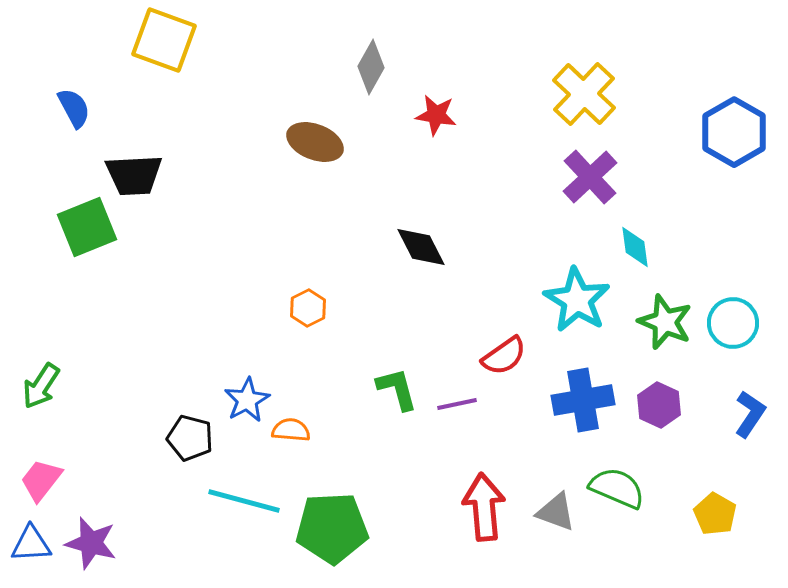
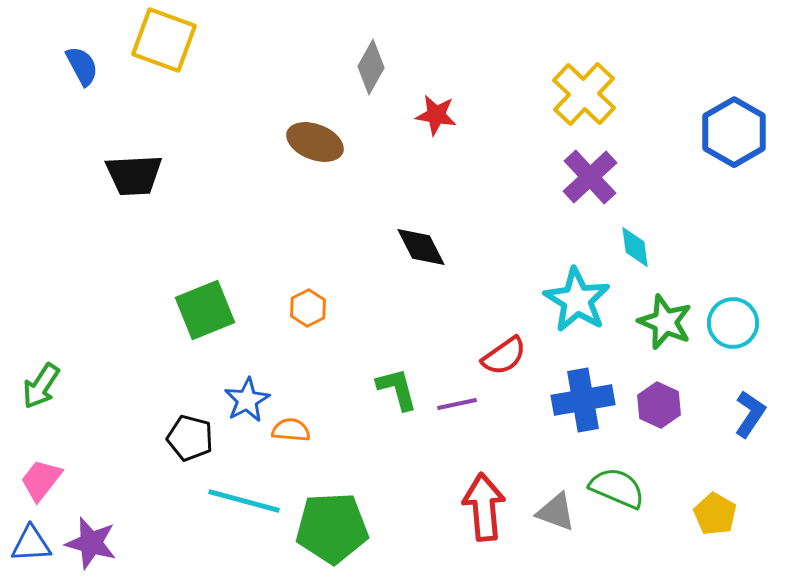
blue semicircle: moved 8 px right, 42 px up
green square: moved 118 px right, 83 px down
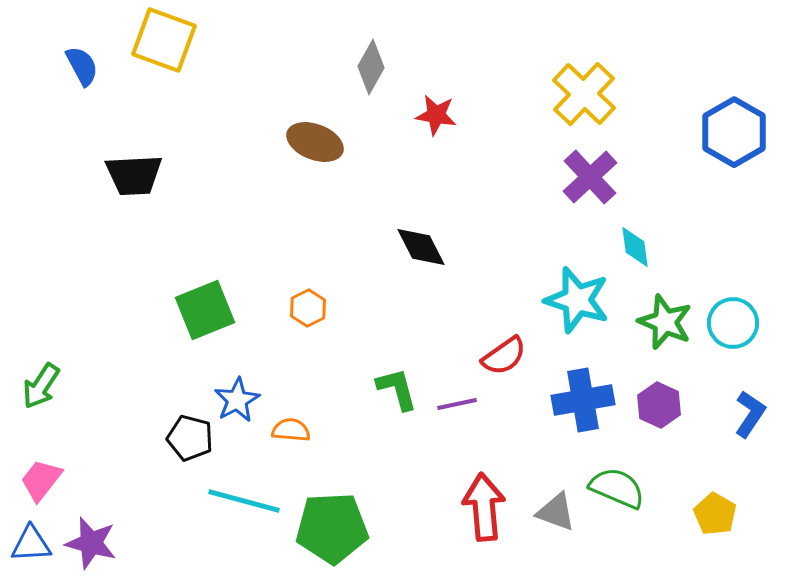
cyan star: rotated 14 degrees counterclockwise
blue star: moved 10 px left
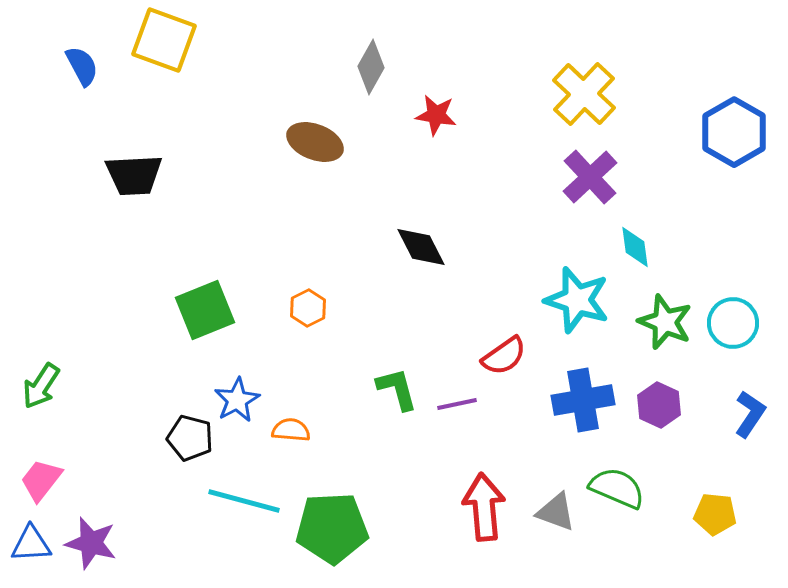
yellow pentagon: rotated 24 degrees counterclockwise
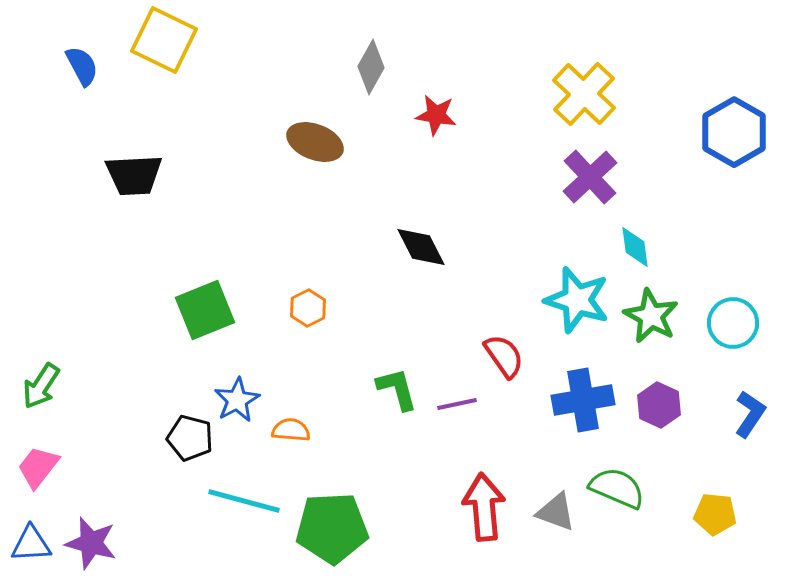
yellow square: rotated 6 degrees clockwise
green star: moved 14 px left, 6 px up; rotated 6 degrees clockwise
red semicircle: rotated 90 degrees counterclockwise
pink trapezoid: moved 3 px left, 13 px up
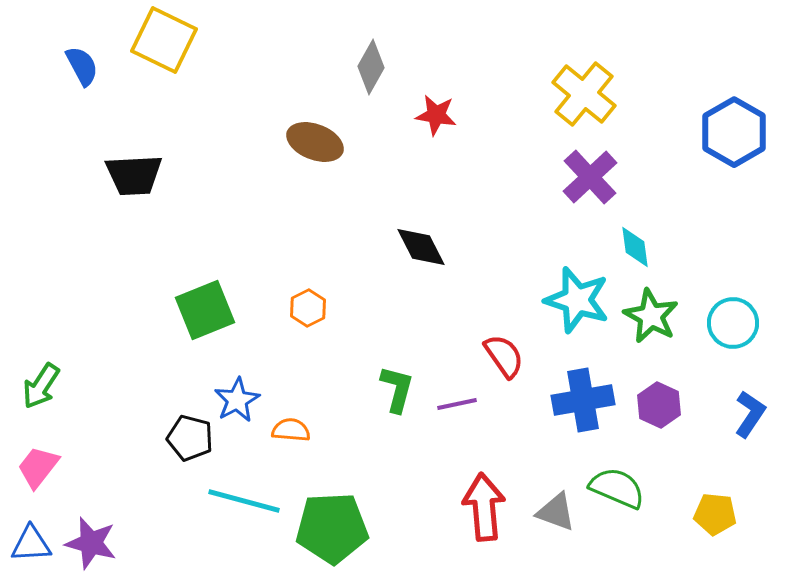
yellow cross: rotated 4 degrees counterclockwise
green L-shape: rotated 30 degrees clockwise
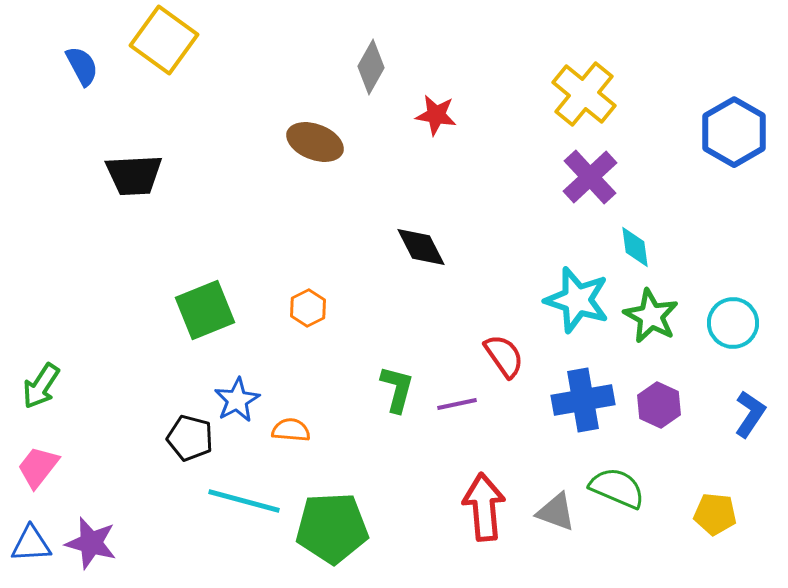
yellow square: rotated 10 degrees clockwise
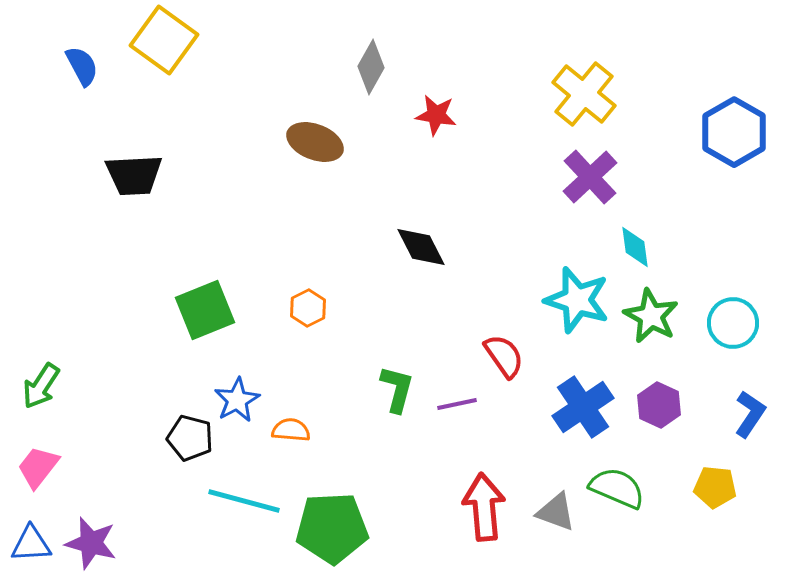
blue cross: moved 7 px down; rotated 24 degrees counterclockwise
yellow pentagon: moved 27 px up
